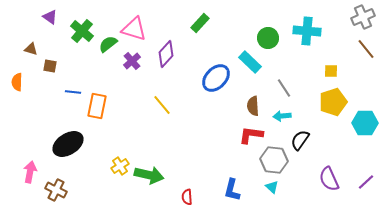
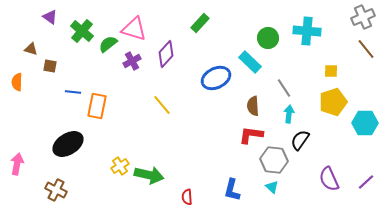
purple cross: rotated 12 degrees clockwise
blue ellipse: rotated 20 degrees clockwise
cyan arrow: moved 7 px right, 2 px up; rotated 102 degrees clockwise
pink arrow: moved 13 px left, 8 px up
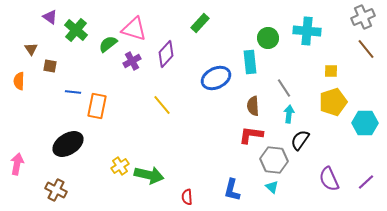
green cross: moved 6 px left, 1 px up
brown triangle: rotated 40 degrees clockwise
cyan rectangle: rotated 40 degrees clockwise
orange semicircle: moved 2 px right, 1 px up
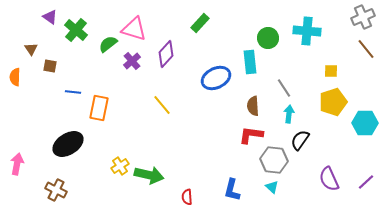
purple cross: rotated 12 degrees counterclockwise
orange semicircle: moved 4 px left, 4 px up
orange rectangle: moved 2 px right, 2 px down
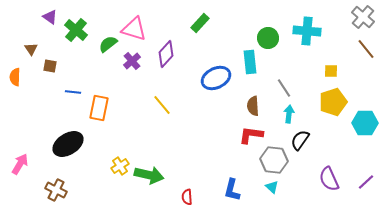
gray cross: rotated 25 degrees counterclockwise
pink arrow: moved 3 px right; rotated 20 degrees clockwise
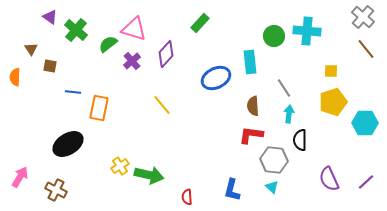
green circle: moved 6 px right, 2 px up
black semicircle: rotated 35 degrees counterclockwise
pink arrow: moved 13 px down
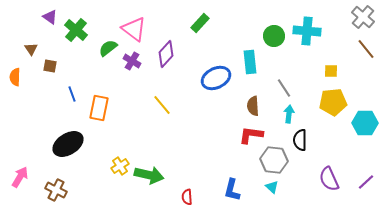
pink triangle: rotated 20 degrees clockwise
green semicircle: moved 4 px down
purple cross: rotated 18 degrees counterclockwise
blue line: moved 1 px left, 2 px down; rotated 63 degrees clockwise
yellow pentagon: rotated 12 degrees clockwise
